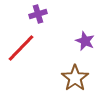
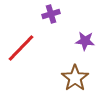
purple cross: moved 13 px right
purple star: rotated 18 degrees counterclockwise
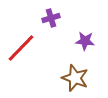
purple cross: moved 4 px down
brown star: rotated 16 degrees counterclockwise
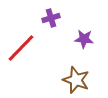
purple star: moved 1 px left, 2 px up
brown star: moved 1 px right, 2 px down
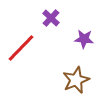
purple cross: rotated 30 degrees counterclockwise
brown star: rotated 28 degrees clockwise
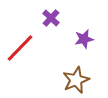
purple star: rotated 18 degrees counterclockwise
red line: moved 1 px left
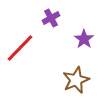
purple cross: rotated 18 degrees clockwise
purple star: rotated 24 degrees counterclockwise
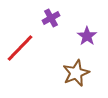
purple star: moved 3 px right, 3 px up
brown star: moved 7 px up
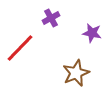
purple star: moved 5 px right, 3 px up; rotated 24 degrees counterclockwise
